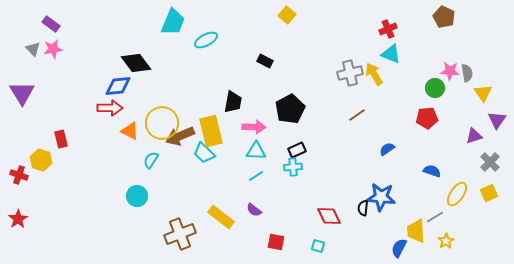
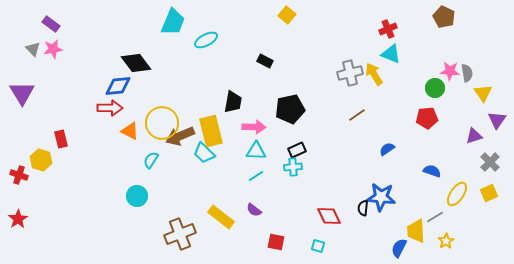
black pentagon at (290, 109): rotated 16 degrees clockwise
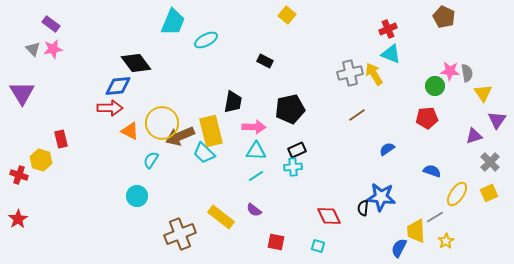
green circle at (435, 88): moved 2 px up
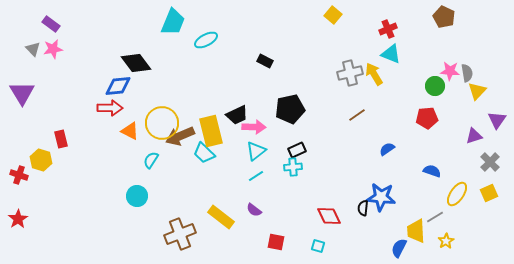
yellow square at (287, 15): moved 46 px right
yellow triangle at (483, 93): moved 6 px left, 2 px up; rotated 18 degrees clockwise
black trapezoid at (233, 102): moved 4 px right, 13 px down; rotated 55 degrees clockwise
cyan triangle at (256, 151): rotated 40 degrees counterclockwise
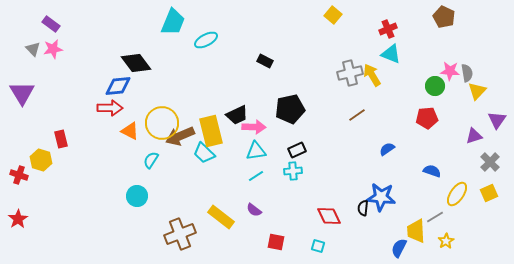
yellow arrow at (374, 74): moved 2 px left, 1 px down
cyan triangle at (256, 151): rotated 30 degrees clockwise
cyan cross at (293, 167): moved 4 px down
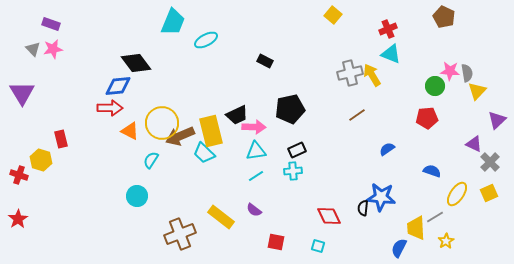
purple rectangle at (51, 24): rotated 18 degrees counterclockwise
purple triangle at (497, 120): rotated 12 degrees clockwise
purple triangle at (474, 136): moved 8 px down; rotated 42 degrees clockwise
yellow trapezoid at (416, 231): moved 3 px up
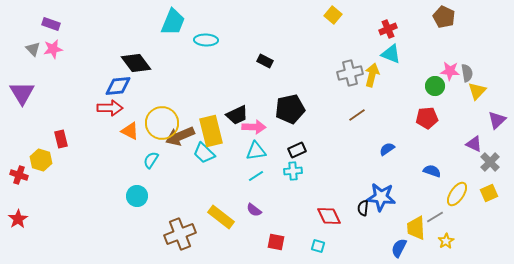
cyan ellipse at (206, 40): rotated 30 degrees clockwise
yellow arrow at (372, 75): rotated 45 degrees clockwise
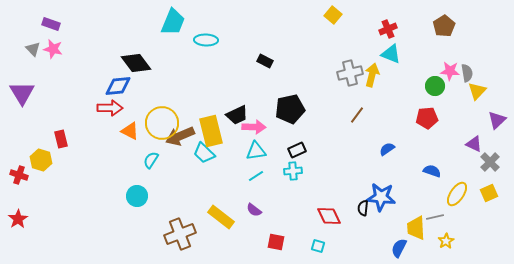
brown pentagon at (444, 17): moved 9 px down; rotated 15 degrees clockwise
pink star at (53, 49): rotated 24 degrees clockwise
brown line at (357, 115): rotated 18 degrees counterclockwise
gray line at (435, 217): rotated 18 degrees clockwise
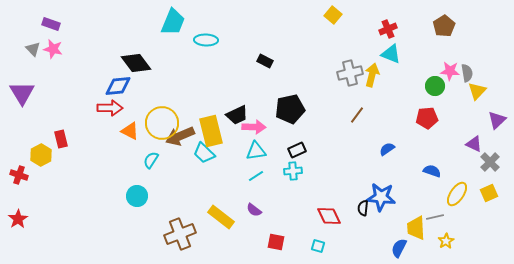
yellow hexagon at (41, 160): moved 5 px up; rotated 15 degrees clockwise
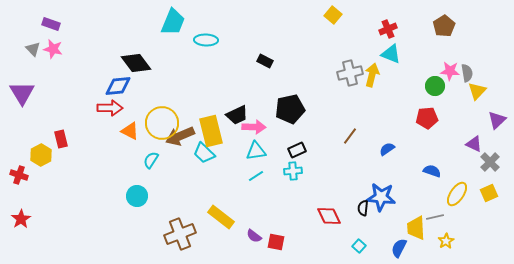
brown line at (357, 115): moved 7 px left, 21 px down
purple semicircle at (254, 210): moved 26 px down
red star at (18, 219): moved 3 px right
cyan square at (318, 246): moved 41 px right; rotated 24 degrees clockwise
